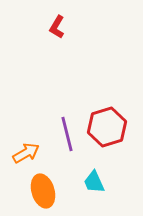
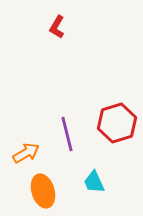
red hexagon: moved 10 px right, 4 px up
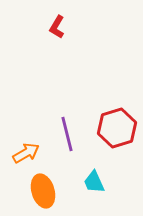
red hexagon: moved 5 px down
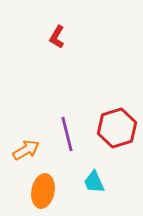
red L-shape: moved 10 px down
orange arrow: moved 3 px up
orange ellipse: rotated 28 degrees clockwise
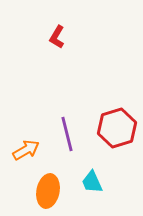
cyan trapezoid: moved 2 px left
orange ellipse: moved 5 px right
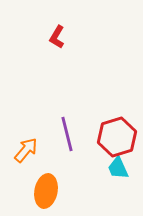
red hexagon: moved 9 px down
orange arrow: rotated 20 degrees counterclockwise
cyan trapezoid: moved 26 px right, 14 px up
orange ellipse: moved 2 px left
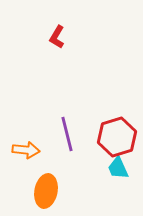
orange arrow: rotated 56 degrees clockwise
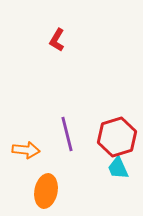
red L-shape: moved 3 px down
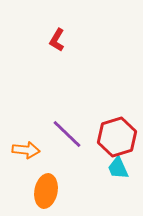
purple line: rotated 32 degrees counterclockwise
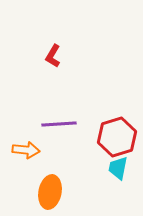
red L-shape: moved 4 px left, 16 px down
purple line: moved 8 px left, 10 px up; rotated 48 degrees counterclockwise
cyan trapezoid: rotated 35 degrees clockwise
orange ellipse: moved 4 px right, 1 px down
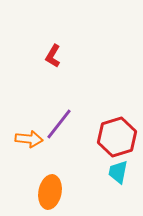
purple line: rotated 48 degrees counterclockwise
orange arrow: moved 3 px right, 11 px up
cyan trapezoid: moved 4 px down
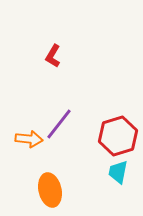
red hexagon: moved 1 px right, 1 px up
orange ellipse: moved 2 px up; rotated 24 degrees counterclockwise
